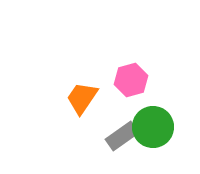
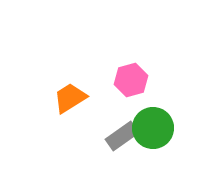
orange trapezoid: moved 12 px left; rotated 24 degrees clockwise
green circle: moved 1 px down
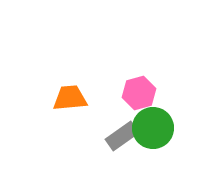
pink hexagon: moved 8 px right, 13 px down
orange trapezoid: rotated 27 degrees clockwise
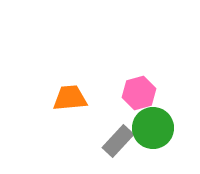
gray rectangle: moved 4 px left, 5 px down; rotated 12 degrees counterclockwise
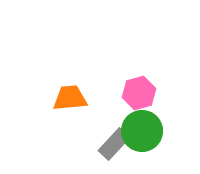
green circle: moved 11 px left, 3 px down
gray rectangle: moved 4 px left, 3 px down
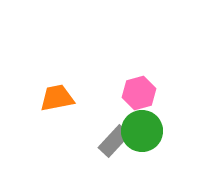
orange trapezoid: moved 13 px left; rotated 6 degrees counterclockwise
gray rectangle: moved 3 px up
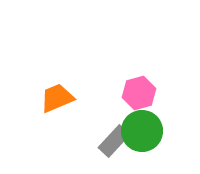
orange trapezoid: rotated 12 degrees counterclockwise
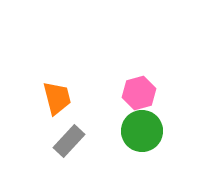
orange trapezoid: rotated 99 degrees clockwise
gray rectangle: moved 45 px left
